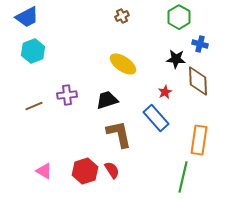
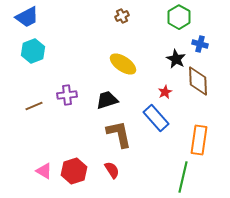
black star: rotated 24 degrees clockwise
red hexagon: moved 11 px left
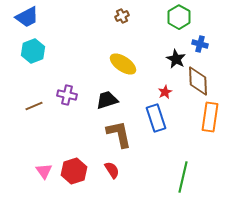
purple cross: rotated 18 degrees clockwise
blue rectangle: rotated 24 degrees clockwise
orange rectangle: moved 11 px right, 23 px up
pink triangle: rotated 24 degrees clockwise
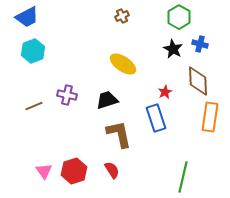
black star: moved 3 px left, 10 px up
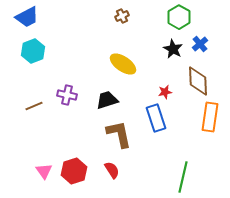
blue cross: rotated 35 degrees clockwise
red star: rotated 16 degrees clockwise
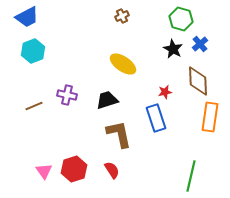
green hexagon: moved 2 px right, 2 px down; rotated 15 degrees counterclockwise
red hexagon: moved 2 px up
green line: moved 8 px right, 1 px up
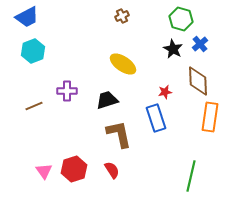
purple cross: moved 4 px up; rotated 12 degrees counterclockwise
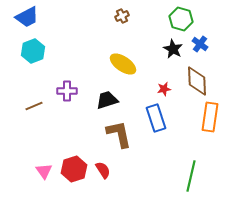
blue cross: rotated 14 degrees counterclockwise
brown diamond: moved 1 px left
red star: moved 1 px left, 3 px up
red semicircle: moved 9 px left
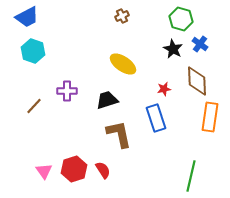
cyan hexagon: rotated 20 degrees counterclockwise
brown line: rotated 24 degrees counterclockwise
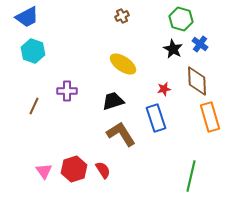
black trapezoid: moved 6 px right, 1 px down
brown line: rotated 18 degrees counterclockwise
orange rectangle: rotated 24 degrees counterclockwise
brown L-shape: moved 2 px right; rotated 20 degrees counterclockwise
